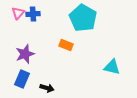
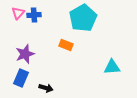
blue cross: moved 1 px right, 1 px down
cyan pentagon: rotated 12 degrees clockwise
cyan triangle: rotated 18 degrees counterclockwise
blue rectangle: moved 1 px left, 1 px up
black arrow: moved 1 px left
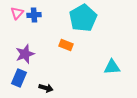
pink triangle: moved 1 px left
blue rectangle: moved 2 px left
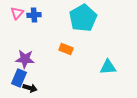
orange rectangle: moved 4 px down
purple star: moved 5 px down; rotated 24 degrees clockwise
cyan triangle: moved 4 px left
black arrow: moved 16 px left
